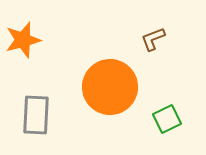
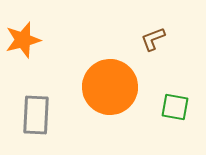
green square: moved 8 px right, 12 px up; rotated 36 degrees clockwise
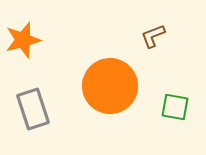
brown L-shape: moved 3 px up
orange circle: moved 1 px up
gray rectangle: moved 3 px left, 6 px up; rotated 21 degrees counterclockwise
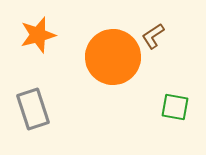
brown L-shape: rotated 12 degrees counterclockwise
orange star: moved 15 px right, 5 px up
orange circle: moved 3 px right, 29 px up
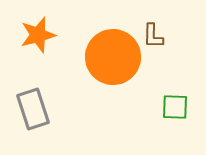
brown L-shape: rotated 56 degrees counterclockwise
green square: rotated 8 degrees counterclockwise
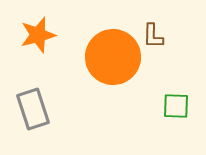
green square: moved 1 px right, 1 px up
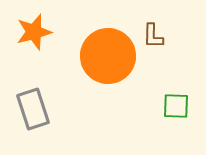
orange star: moved 4 px left, 3 px up
orange circle: moved 5 px left, 1 px up
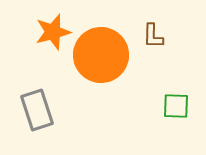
orange star: moved 19 px right
orange circle: moved 7 px left, 1 px up
gray rectangle: moved 4 px right, 1 px down
